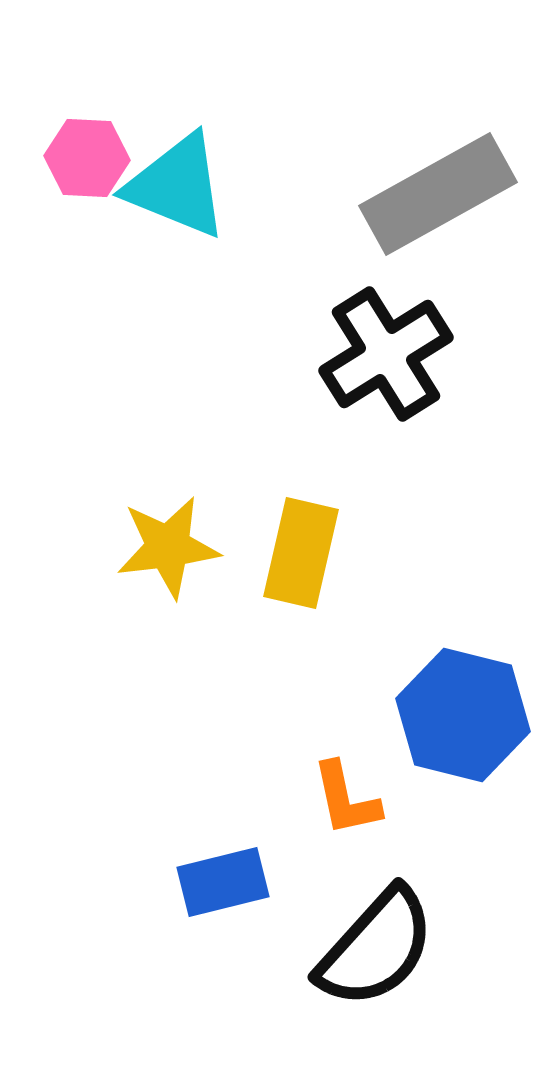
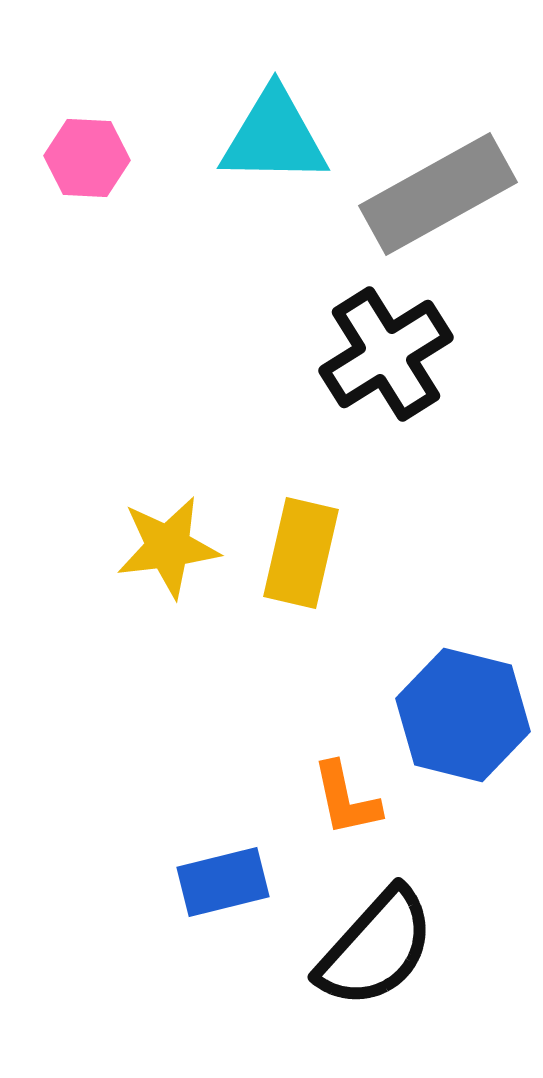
cyan triangle: moved 97 px right, 49 px up; rotated 21 degrees counterclockwise
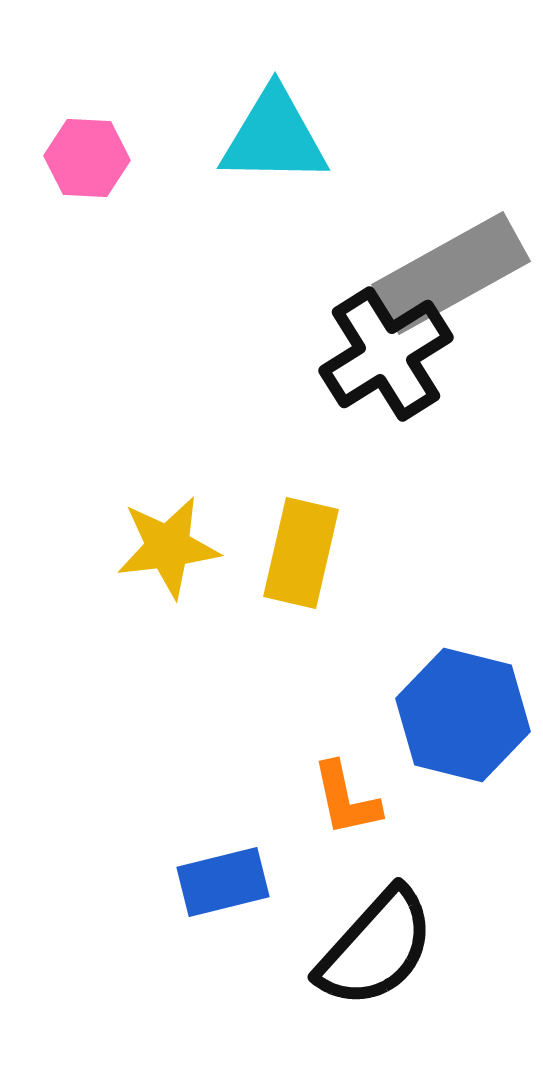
gray rectangle: moved 13 px right, 79 px down
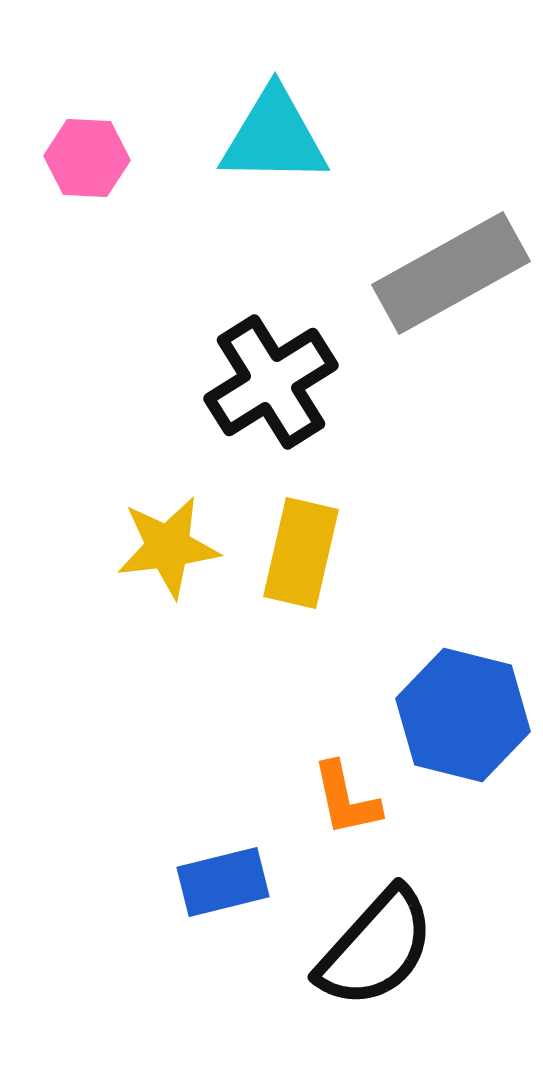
black cross: moved 115 px left, 28 px down
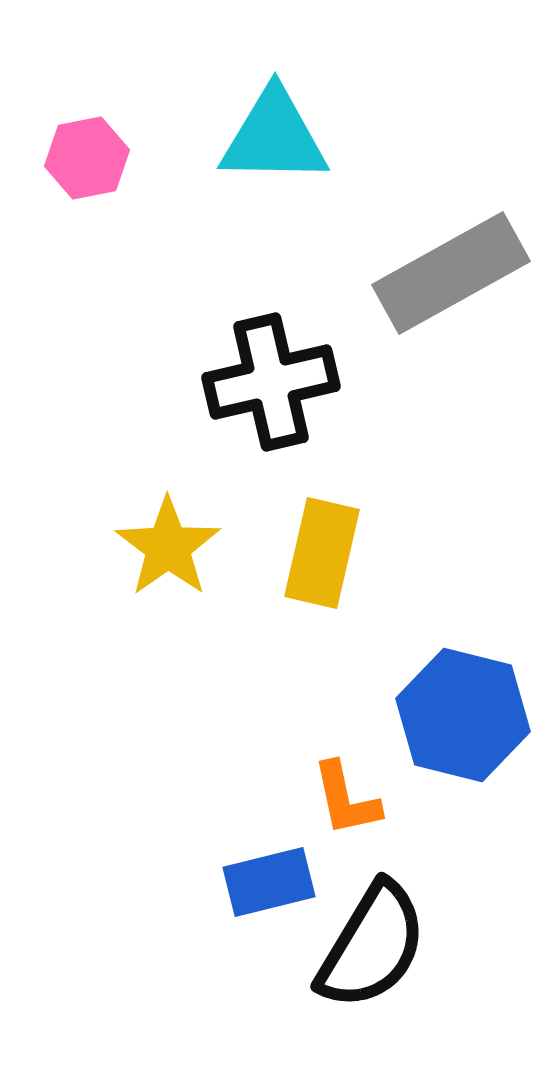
pink hexagon: rotated 14 degrees counterclockwise
black cross: rotated 19 degrees clockwise
yellow star: rotated 28 degrees counterclockwise
yellow rectangle: moved 21 px right
blue rectangle: moved 46 px right
black semicircle: moved 4 px left, 2 px up; rotated 11 degrees counterclockwise
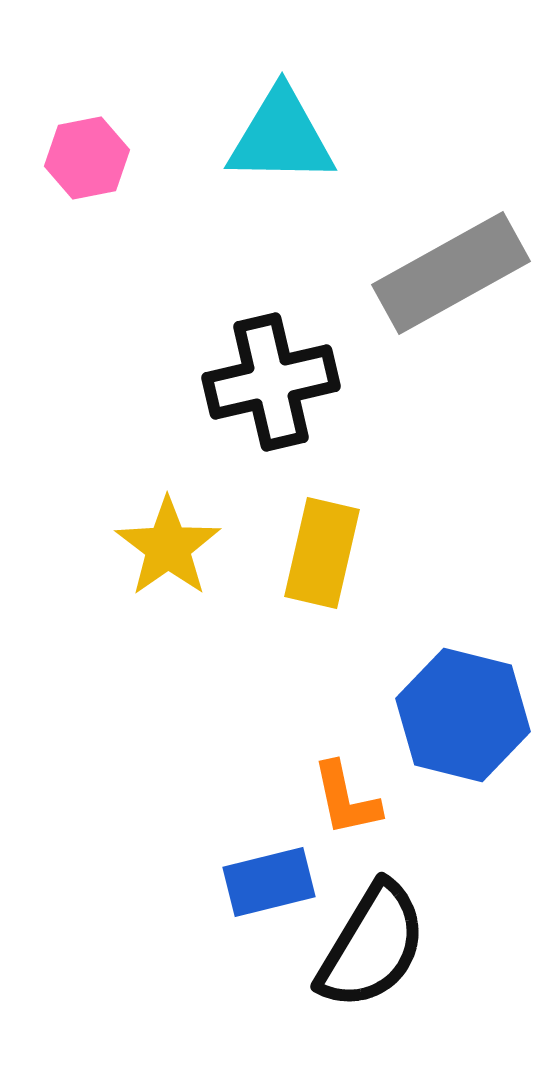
cyan triangle: moved 7 px right
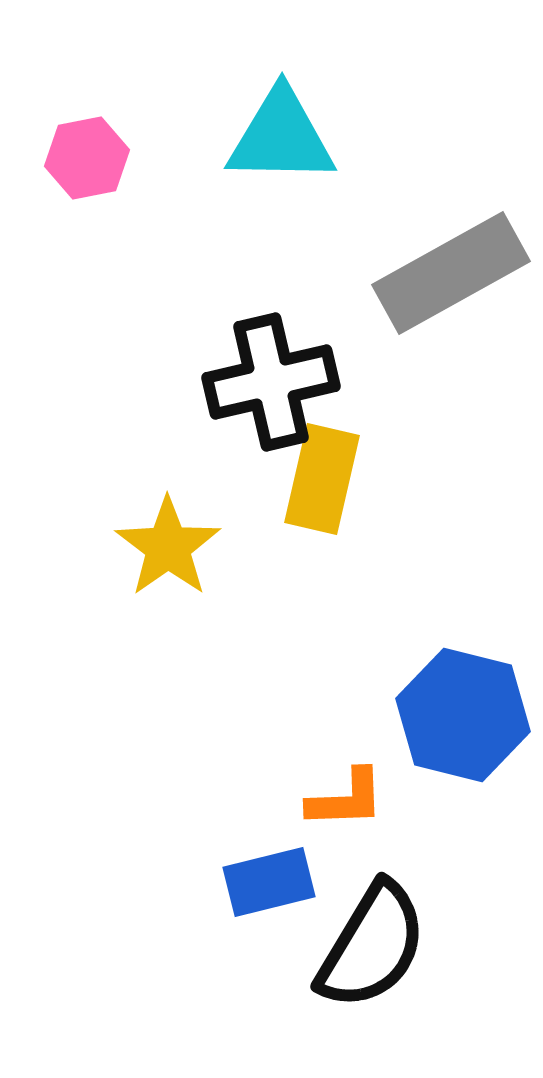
yellow rectangle: moved 74 px up
orange L-shape: rotated 80 degrees counterclockwise
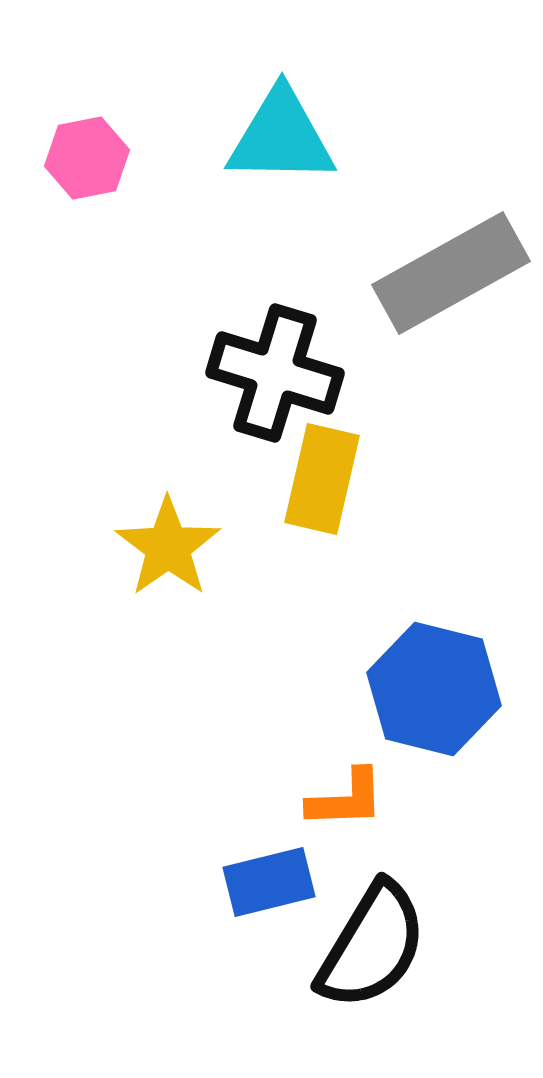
black cross: moved 4 px right, 9 px up; rotated 30 degrees clockwise
blue hexagon: moved 29 px left, 26 px up
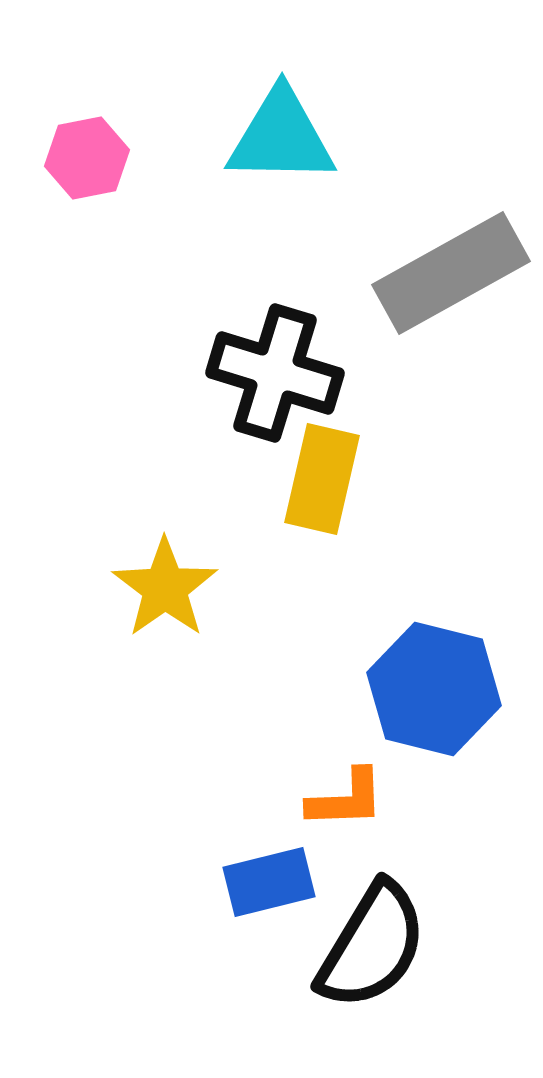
yellow star: moved 3 px left, 41 px down
